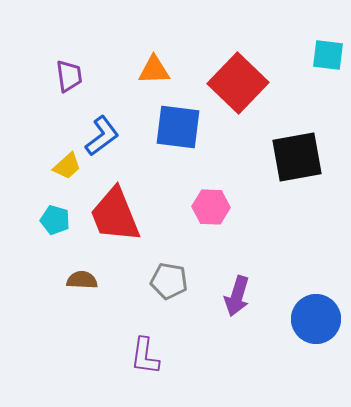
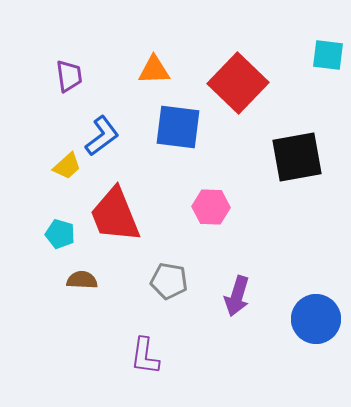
cyan pentagon: moved 5 px right, 14 px down
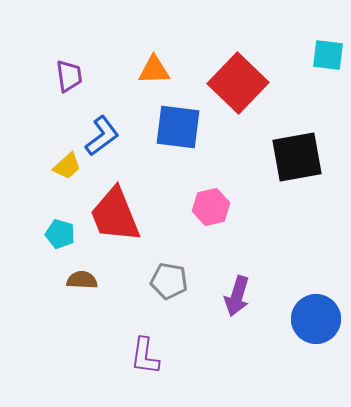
pink hexagon: rotated 15 degrees counterclockwise
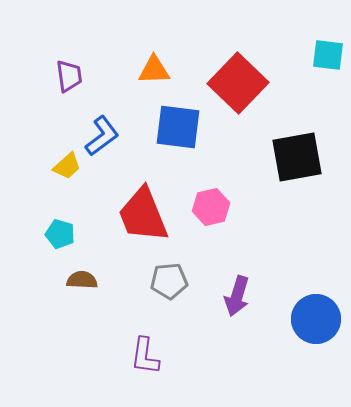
red trapezoid: moved 28 px right
gray pentagon: rotated 15 degrees counterclockwise
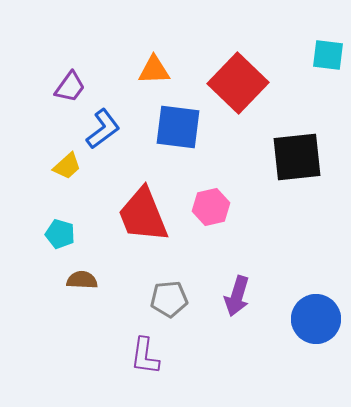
purple trapezoid: moved 1 px right, 11 px down; rotated 44 degrees clockwise
blue L-shape: moved 1 px right, 7 px up
black square: rotated 4 degrees clockwise
gray pentagon: moved 18 px down
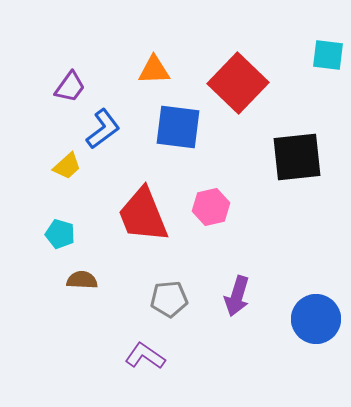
purple L-shape: rotated 117 degrees clockwise
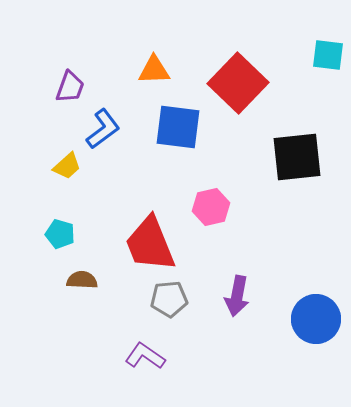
purple trapezoid: rotated 16 degrees counterclockwise
red trapezoid: moved 7 px right, 29 px down
purple arrow: rotated 6 degrees counterclockwise
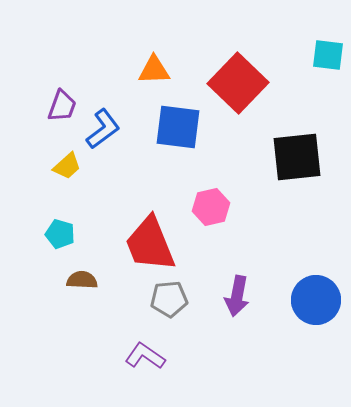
purple trapezoid: moved 8 px left, 19 px down
blue circle: moved 19 px up
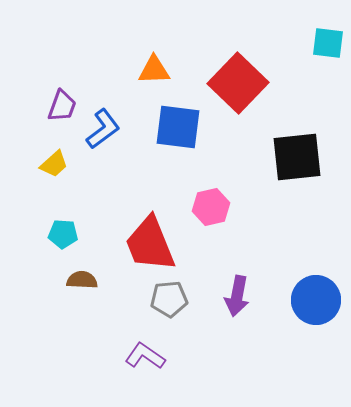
cyan square: moved 12 px up
yellow trapezoid: moved 13 px left, 2 px up
cyan pentagon: moved 3 px right; rotated 12 degrees counterclockwise
